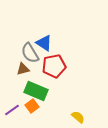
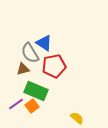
purple line: moved 4 px right, 6 px up
yellow semicircle: moved 1 px left, 1 px down
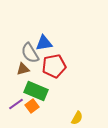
blue triangle: rotated 42 degrees counterclockwise
yellow semicircle: rotated 80 degrees clockwise
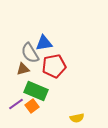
yellow semicircle: rotated 48 degrees clockwise
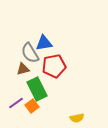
green rectangle: moved 1 px right, 2 px up; rotated 40 degrees clockwise
purple line: moved 1 px up
